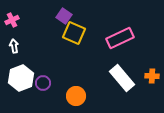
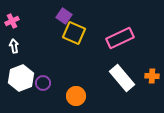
pink cross: moved 1 px down
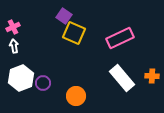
pink cross: moved 1 px right, 6 px down
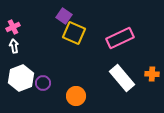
orange cross: moved 2 px up
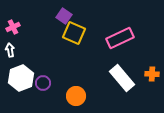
white arrow: moved 4 px left, 4 px down
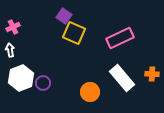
orange circle: moved 14 px right, 4 px up
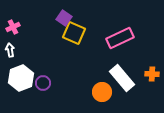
purple square: moved 2 px down
orange circle: moved 12 px right
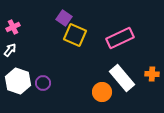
yellow square: moved 1 px right, 2 px down
white arrow: rotated 48 degrees clockwise
white hexagon: moved 3 px left, 3 px down; rotated 20 degrees counterclockwise
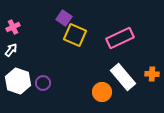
white arrow: moved 1 px right
white rectangle: moved 1 px right, 1 px up
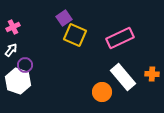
purple square: rotated 21 degrees clockwise
purple circle: moved 18 px left, 18 px up
